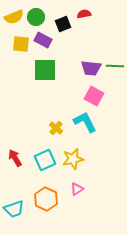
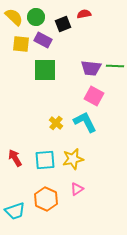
yellow semicircle: rotated 114 degrees counterclockwise
yellow cross: moved 5 px up
cyan square: rotated 20 degrees clockwise
cyan trapezoid: moved 1 px right, 2 px down
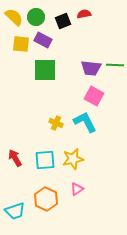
black square: moved 3 px up
green line: moved 1 px up
yellow cross: rotated 16 degrees counterclockwise
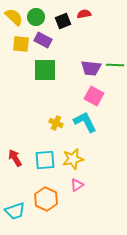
pink triangle: moved 4 px up
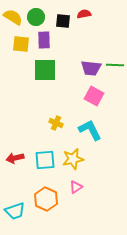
yellow semicircle: moved 1 px left; rotated 12 degrees counterclockwise
black square: rotated 28 degrees clockwise
purple rectangle: moved 1 px right; rotated 60 degrees clockwise
cyan L-shape: moved 5 px right, 8 px down
red arrow: rotated 72 degrees counterclockwise
pink triangle: moved 1 px left, 2 px down
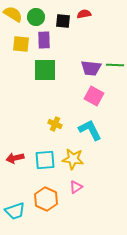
yellow semicircle: moved 3 px up
yellow cross: moved 1 px left, 1 px down
yellow star: rotated 20 degrees clockwise
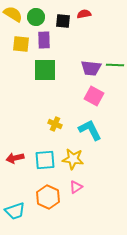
orange hexagon: moved 2 px right, 2 px up
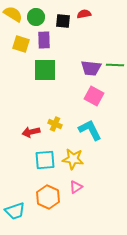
yellow square: rotated 12 degrees clockwise
red arrow: moved 16 px right, 26 px up
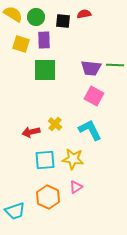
yellow cross: rotated 16 degrees clockwise
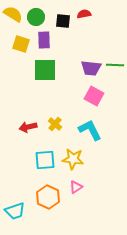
red arrow: moved 3 px left, 5 px up
